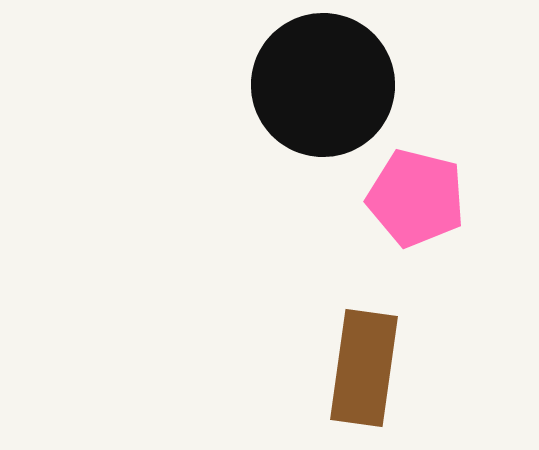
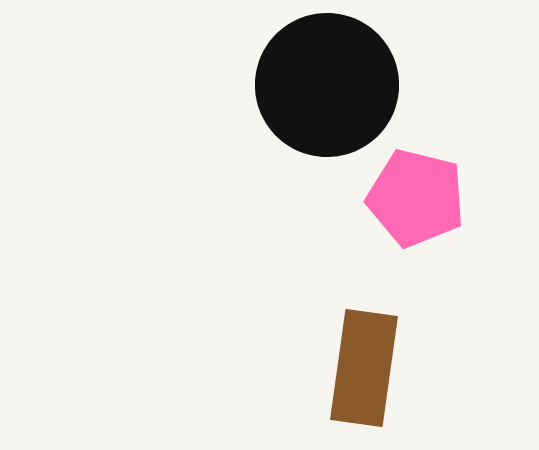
black circle: moved 4 px right
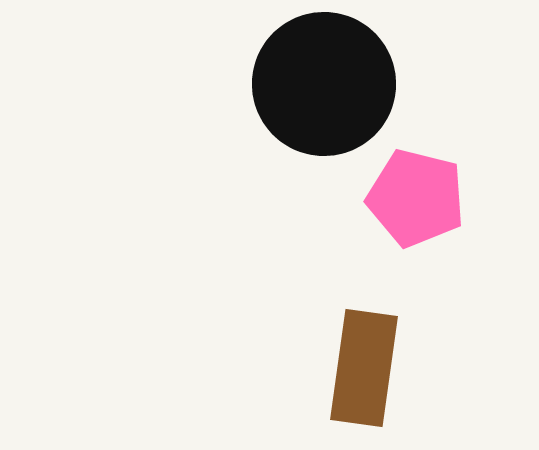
black circle: moved 3 px left, 1 px up
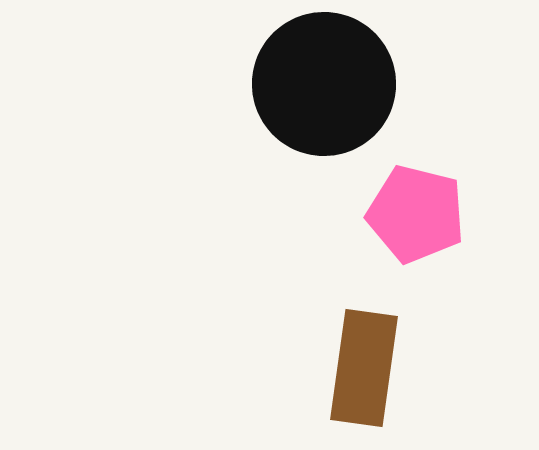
pink pentagon: moved 16 px down
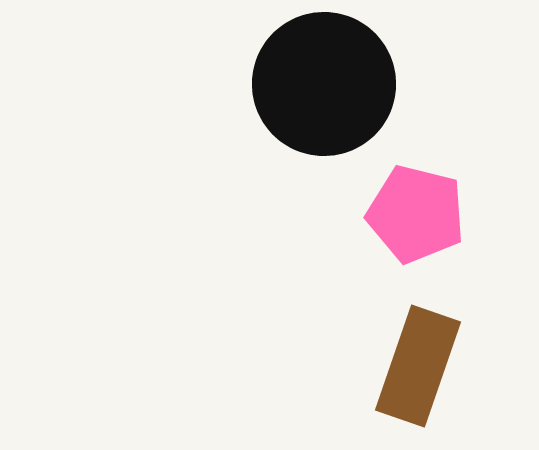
brown rectangle: moved 54 px right, 2 px up; rotated 11 degrees clockwise
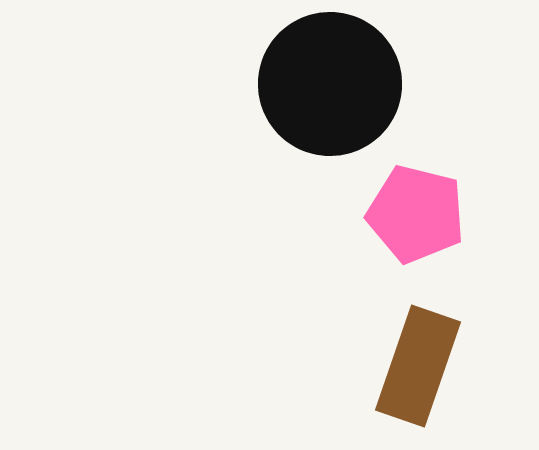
black circle: moved 6 px right
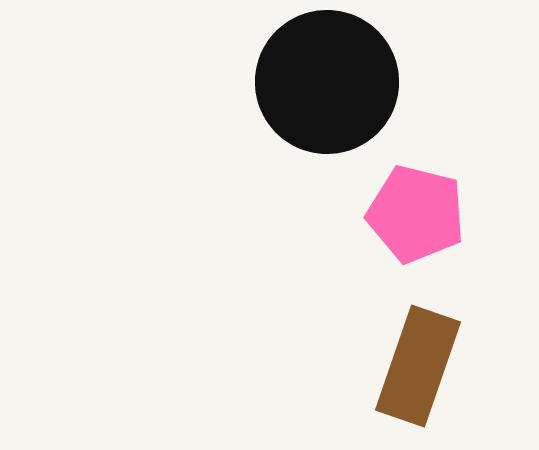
black circle: moved 3 px left, 2 px up
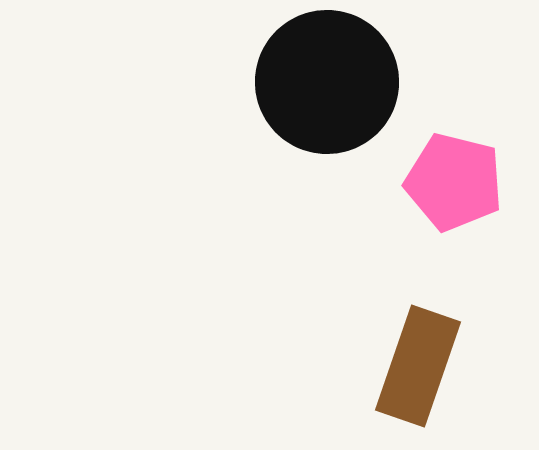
pink pentagon: moved 38 px right, 32 px up
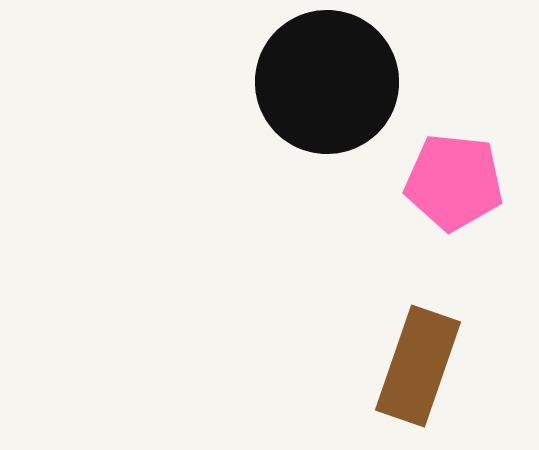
pink pentagon: rotated 8 degrees counterclockwise
